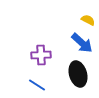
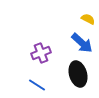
yellow semicircle: moved 1 px up
purple cross: moved 2 px up; rotated 18 degrees counterclockwise
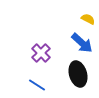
purple cross: rotated 24 degrees counterclockwise
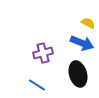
yellow semicircle: moved 4 px down
blue arrow: rotated 20 degrees counterclockwise
purple cross: moved 2 px right; rotated 30 degrees clockwise
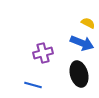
black ellipse: moved 1 px right
blue line: moved 4 px left; rotated 18 degrees counterclockwise
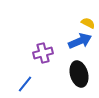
blue arrow: moved 2 px left, 2 px up; rotated 45 degrees counterclockwise
blue line: moved 8 px left, 1 px up; rotated 66 degrees counterclockwise
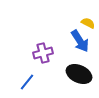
blue arrow: rotated 80 degrees clockwise
black ellipse: rotated 50 degrees counterclockwise
blue line: moved 2 px right, 2 px up
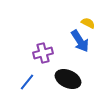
black ellipse: moved 11 px left, 5 px down
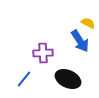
purple cross: rotated 12 degrees clockwise
blue line: moved 3 px left, 3 px up
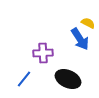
blue arrow: moved 2 px up
